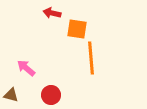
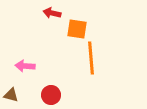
pink arrow: moved 1 px left, 2 px up; rotated 36 degrees counterclockwise
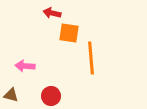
orange square: moved 8 px left, 4 px down
red circle: moved 1 px down
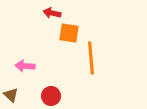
brown triangle: rotated 28 degrees clockwise
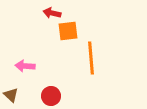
orange square: moved 1 px left, 2 px up; rotated 15 degrees counterclockwise
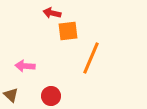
orange line: rotated 28 degrees clockwise
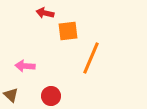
red arrow: moved 7 px left
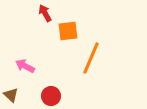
red arrow: rotated 48 degrees clockwise
pink arrow: rotated 24 degrees clockwise
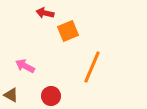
red arrow: rotated 48 degrees counterclockwise
orange square: rotated 15 degrees counterclockwise
orange line: moved 1 px right, 9 px down
brown triangle: rotated 14 degrees counterclockwise
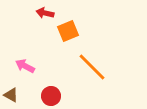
orange line: rotated 68 degrees counterclockwise
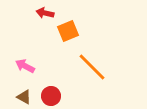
brown triangle: moved 13 px right, 2 px down
